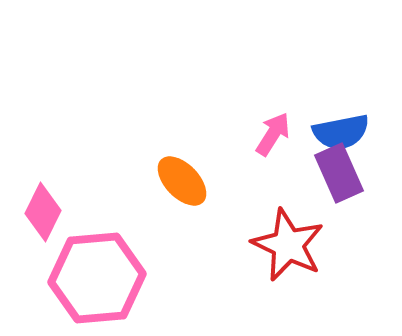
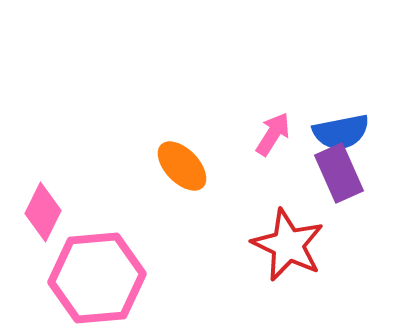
orange ellipse: moved 15 px up
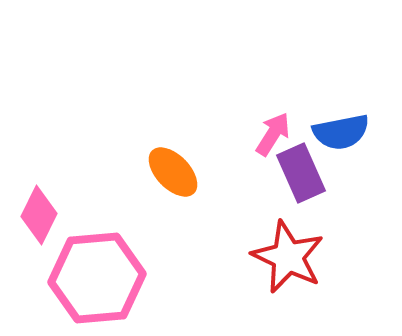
orange ellipse: moved 9 px left, 6 px down
purple rectangle: moved 38 px left
pink diamond: moved 4 px left, 3 px down
red star: moved 12 px down
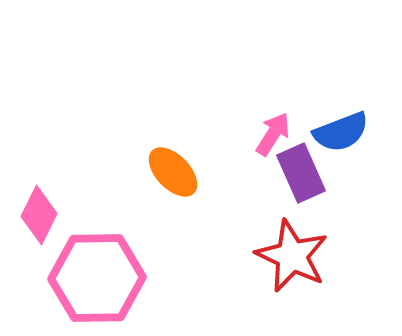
blue semicircle: rotated 10 degrees counterclockwise
red star: moved 4 px right, 1 px up
pink hexagon: rotated 4 degrees clockwise
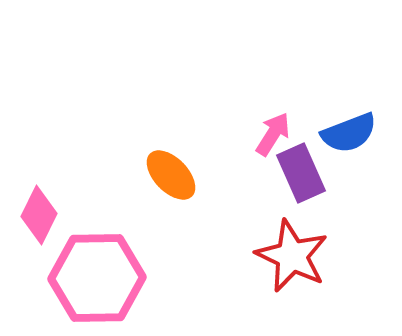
blue semicircle: moved 8 px right, 1 px down
orange ellipse: moved 2 px left, 3 px down
